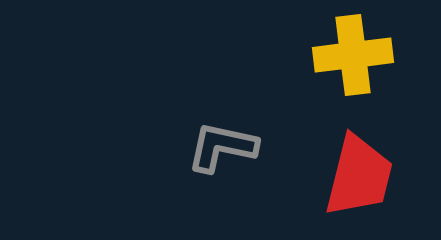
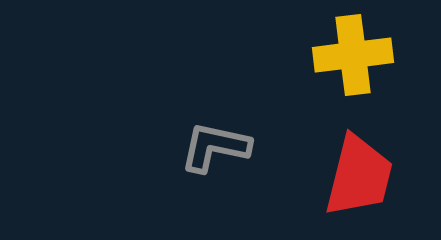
gray L-shape: moved 7 px left
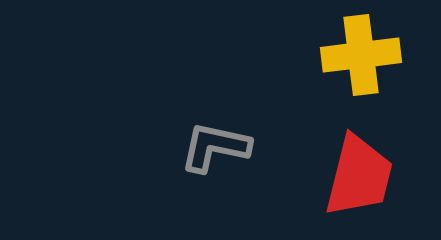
yellow cross: moved 8 px right
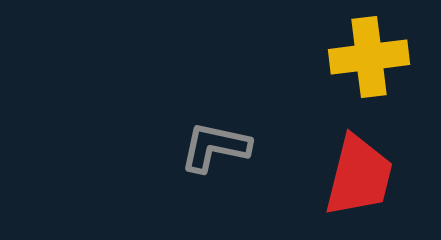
yellow cross: moved 8 px right, 2 px down
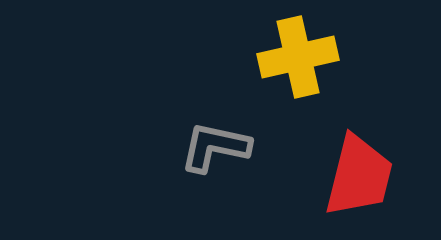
yellow cross: moved 71 px left; rotated 6 degrees counterclockwise
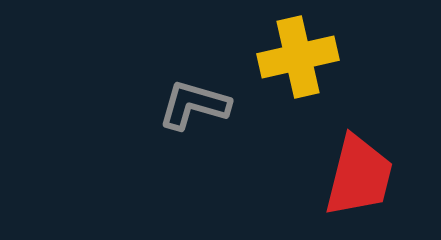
gray L-shape: moved 21 px left, 42 px up; rotated 4 degrees clockwise
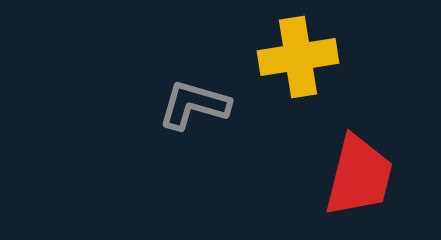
yellow cross: rotated 4 degrees clockwise
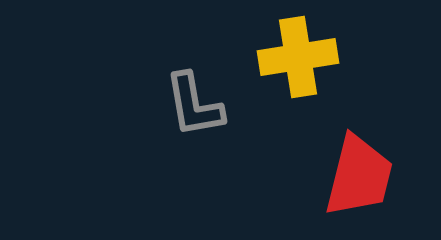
gray L-shape: rotated 116 degrees counterclockwise
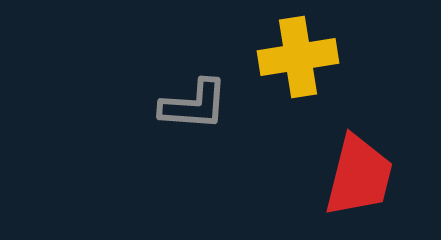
gray L-shape: rotated 76 degrees counterclockwise
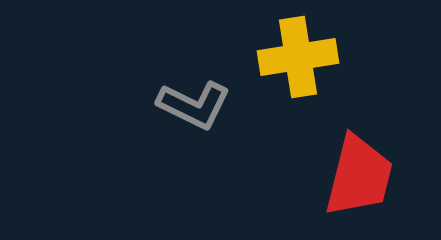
gray L-shape: rotated 22 degrees clockwise
